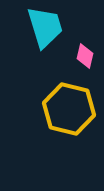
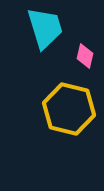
cyan trapezoid: moved 1 px down
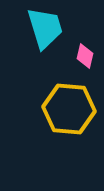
yellow hexagon: rotated 9 degrees counterclockwise
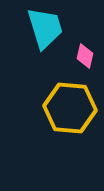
yellow hexagon: moved 1 px right, 1 px up
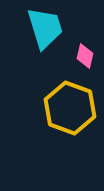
yellow hexagon: rotated 15 degrees clockwise
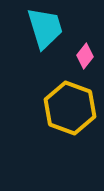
pink diamond: rotated 25 degrees clockwise
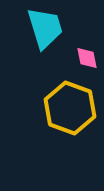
pink diamond: moved 2 px right, 2 px down; rotated 50 degrees counterclockwise
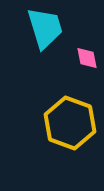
yellow hexagon: moved 15 px down
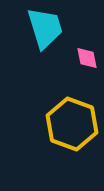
yellow hexagon: moved 2 px right, 1 px down
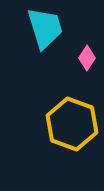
pink diamond: rotated 45 degrees clockwise
